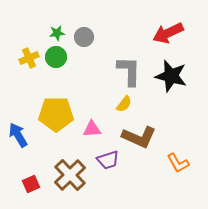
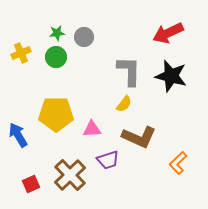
yellow cross: moved 8 px left, 5 px up
orange L-shape: rotated 75 degrees clockwise
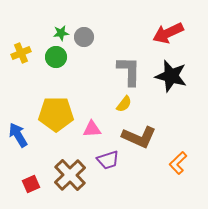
green star: moved 4 px right
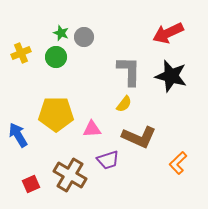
green star: rotated 28 degrees clockwise
brown cross: rotated 16 degrees counterclockwise
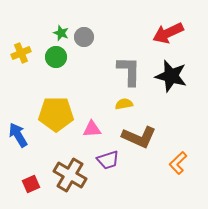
yellow semicircle: rotated 138 degrees counterclockwise
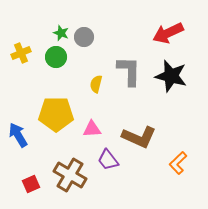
yellow semicircle: moved 28 px left, 20 px up; rotated 66 degrees counterclockwise
purple trapezoid: rotated 70 degrees clockwise
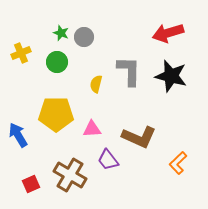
red arrow: rotated 8 degrees clockwise
green circle: moved 1 px right, 5 px down
